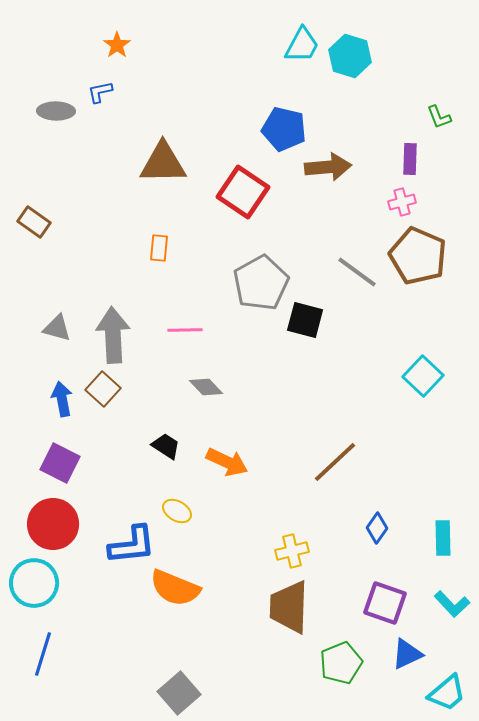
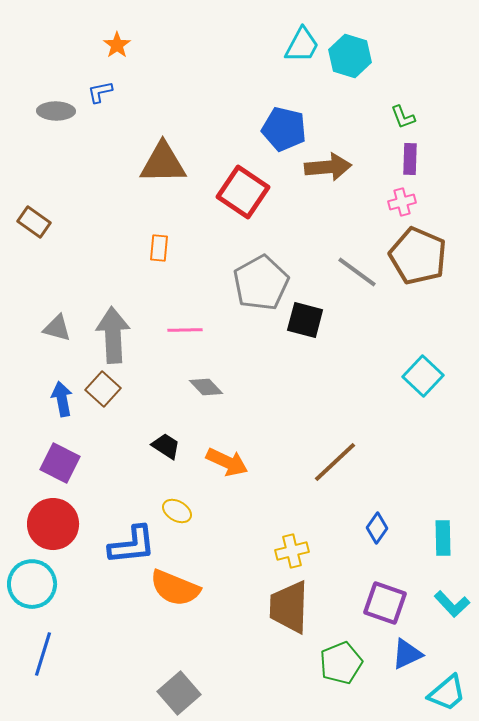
green L-shape at (439, 117): moved 36 px left
cyan circle at (34, 583): moved 2 px left, 1 px down
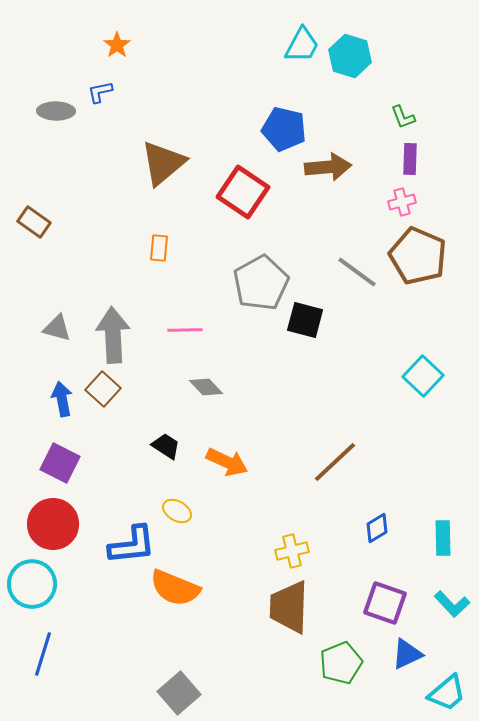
brown triangle at (163, 163): rotated 39 degrees counterclockwise
blue diamond at (377, 528): rotated 24 degrees clockwise
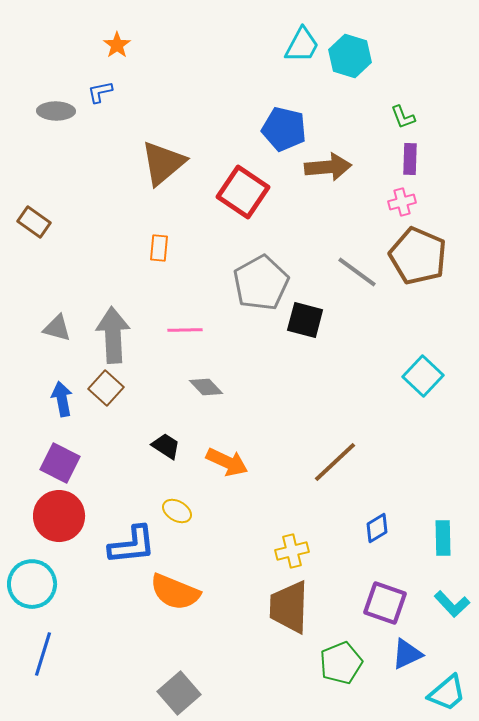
brown square at (103, 389): moved 3 px right, 1 px up
red circle at (53, 524): moved 6 px right, 8 px up
orange semicircle at (175, 588): moved 4 px down
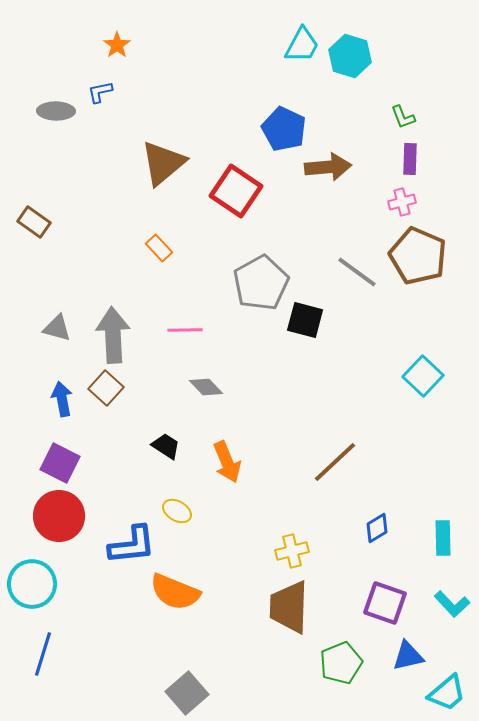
blue pentagon at (284, 129): rotated 12 degrees clockwise
red square at (243, 192): moved 7 px left, 1 px up
orange rectangle at (159, 248): rotated 48 degrees counterclockwise
orange arrow at (227, 462): rotated 42 degrees clockwise
blue triangle at (407, 654): moved 1 px right, 2 px down; rotated 12 degrees clockwise
gray square at (179, 693): moved 8 px right
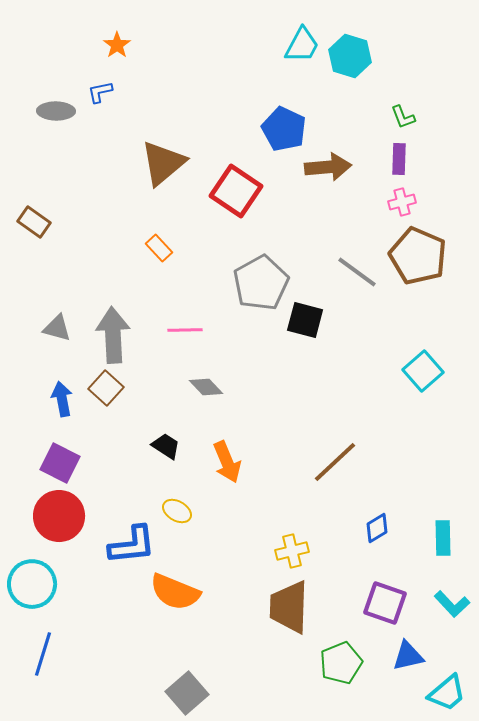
purple rectangle at (410, 159): moved 11 px left
cyan square at (423, 376): moved 5 px up; rotated 6 degrees clockwise
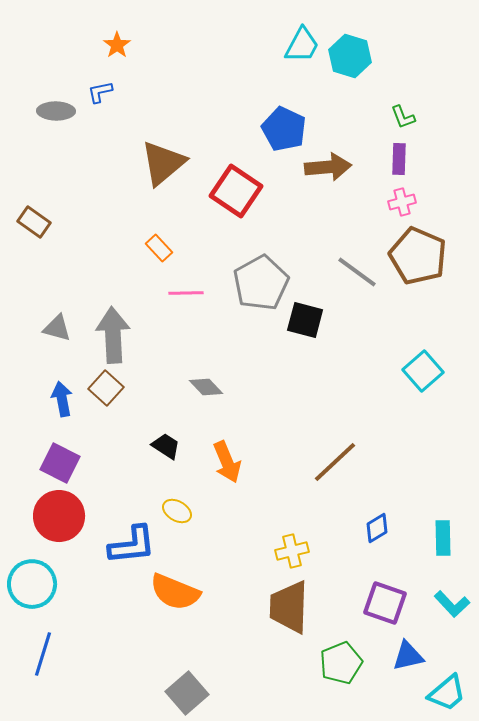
pink line at (185, 330): moved 1 px right, 37 px up
